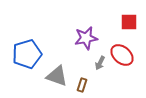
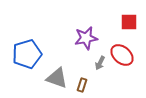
gray triangle: moved 2 px down
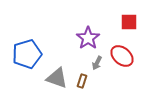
purple star: moved 2 px right; rotated 25 degrees counterclockwise
red ellipse: moved 1 px down
gray arrow: moved 3 px left
brown rectangle: moved 4 px up
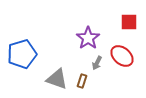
blue pentagon: moved 5 px left
gray triangle: moved 1 px down
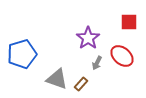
brown rectangle: moved 1 px left, 3 px down; rotated 24 degrees clockwise
